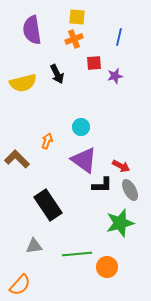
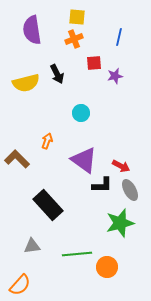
yellow semicircle: moved 3 px right
cyan circle: moved 14 px up
black rectangle: rotated 8 degrees counterclockwise
gray triangle: moved 2 px left
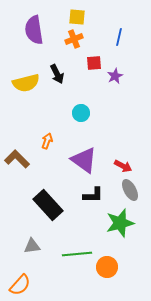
purple semicircle: moved 2 px right
purple star: rotated 14 degrees counterclockwise
red arrow: moved 2 px right
black L-shape: moved 9 px left, 10 px down
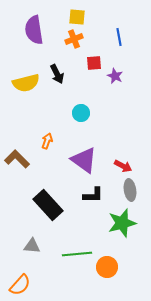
blue line: rotated 24 degrees counterclockwise
purple star: rotated 21 degrees counterclockwise
gray ellipse: rotated 20 degrees clockwise
green star: moved 2 px right
gray triangle: rotated 12 degrees clockwise
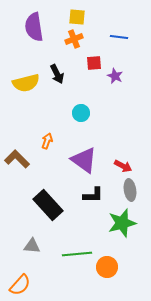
purple semicircle: moved 3 px up
blue line: rotated 72 degrees counterclockwise
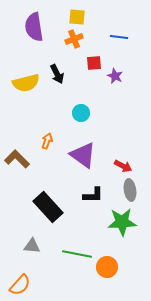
purple triangle: moved 1 px left, 5 px up
black rectangle: moved 2 px down
green star: moved 1 px up; rotated 12 degrees clockwise
green line: rotated 16 degrees clockwise
